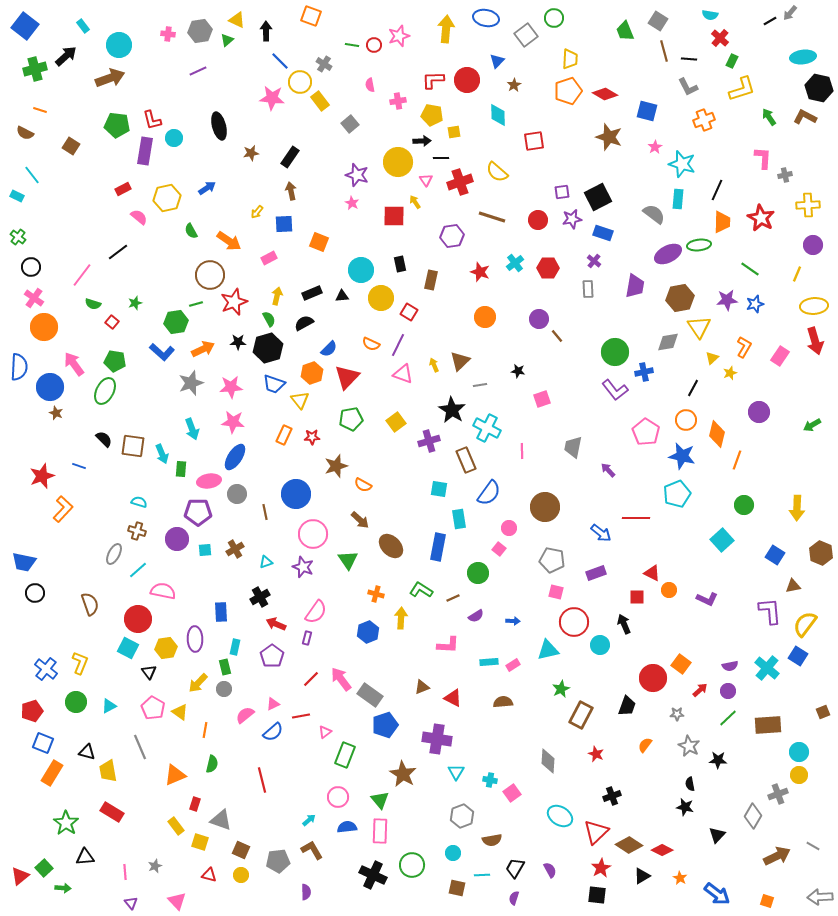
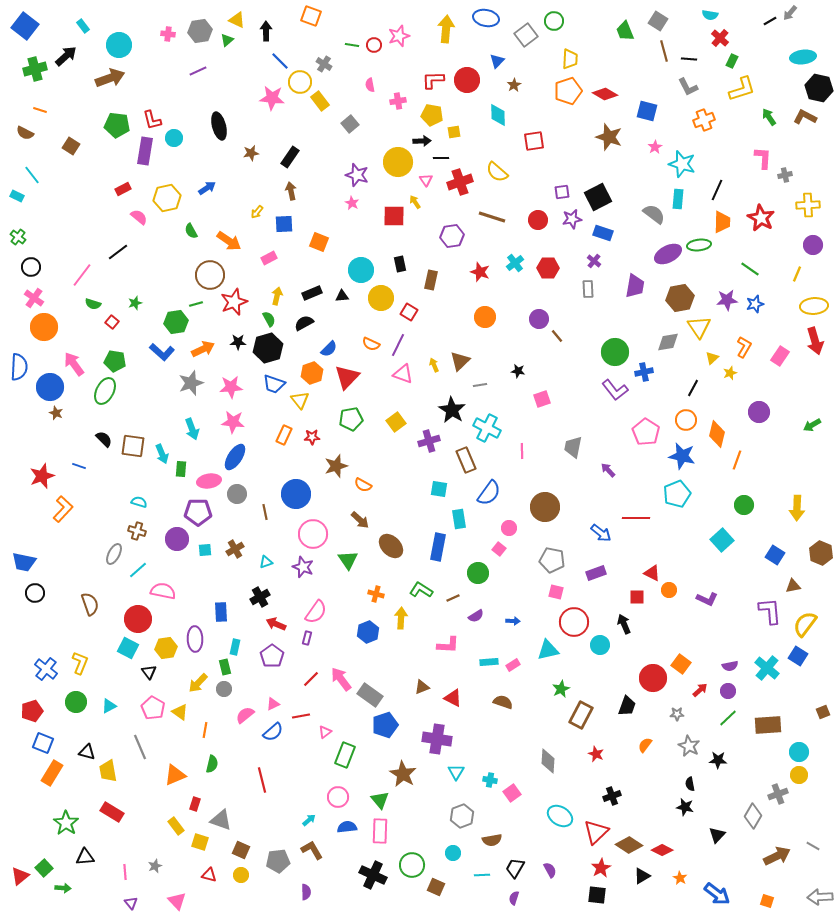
green circle at (554, 18): moved 3 px down
brown semicircle at (503, 702): rotated 24 degrees clockwise
brown square at (457, 888): moved 21 px left, 1 px up; rotated 12 degrees clockwise
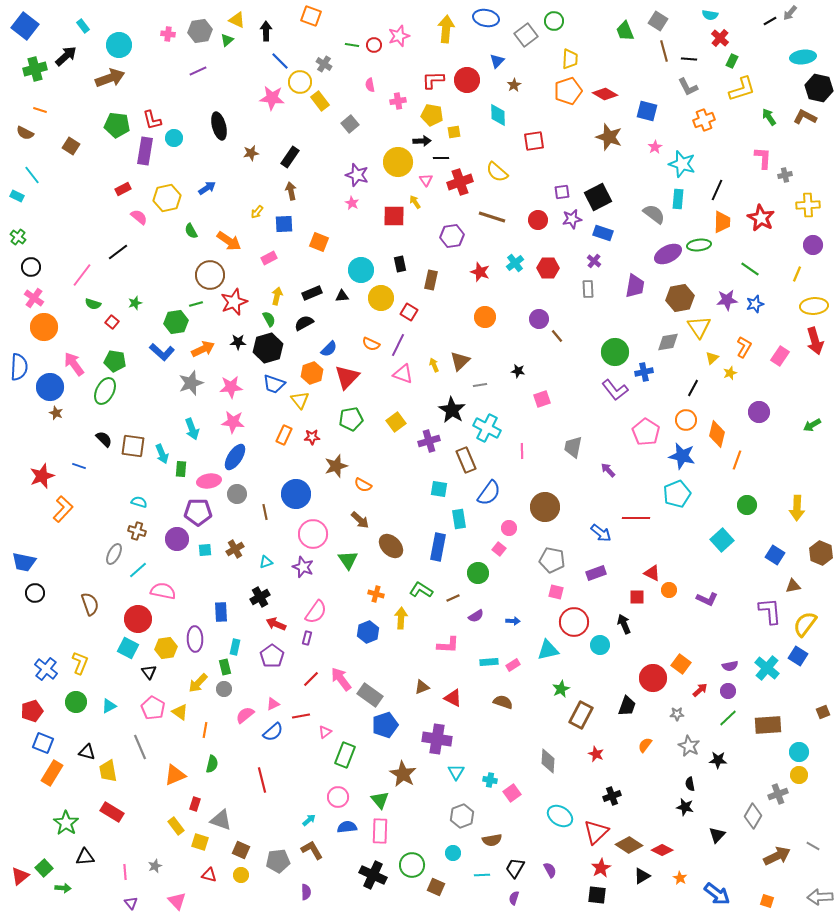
green circle at (744, 505): moved 3 px right
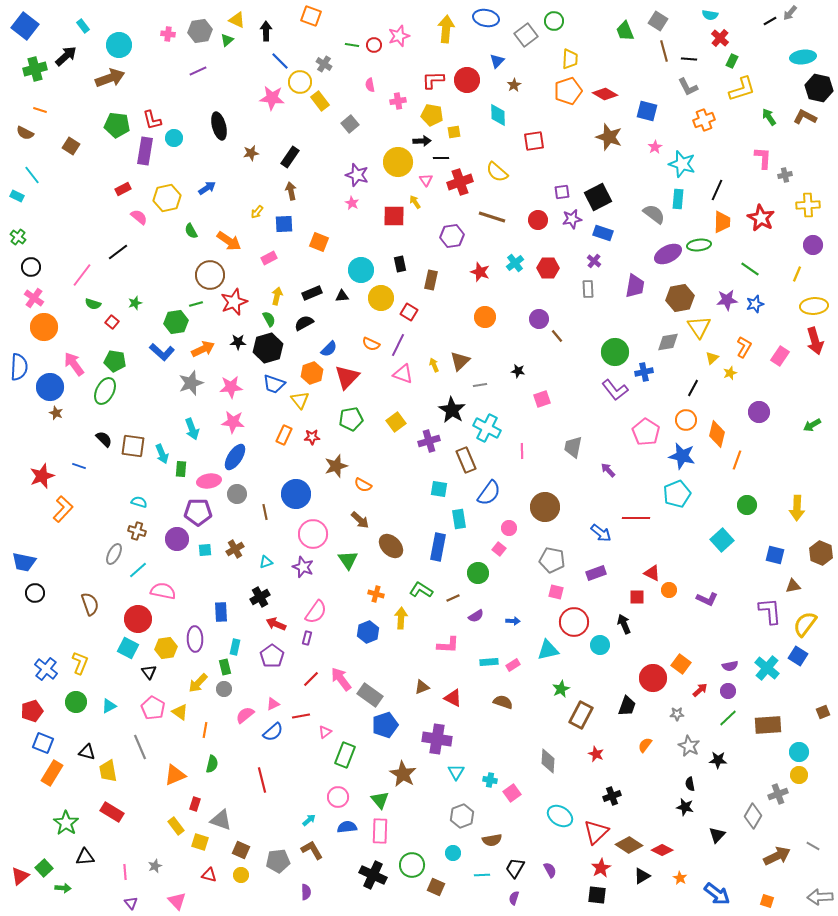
blue square at (775, 555): rotated 18 degrees counterclockwise
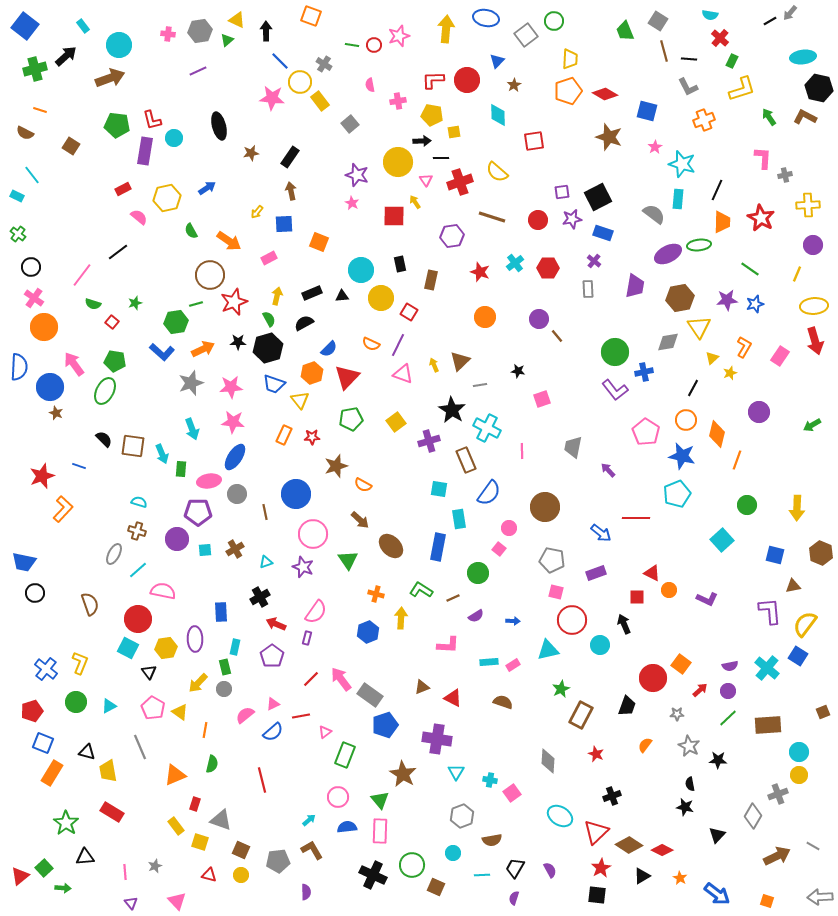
green cross at (18, 237): moved 3 px up
red circle at (574, 622): moved 2 px left, 2 px up
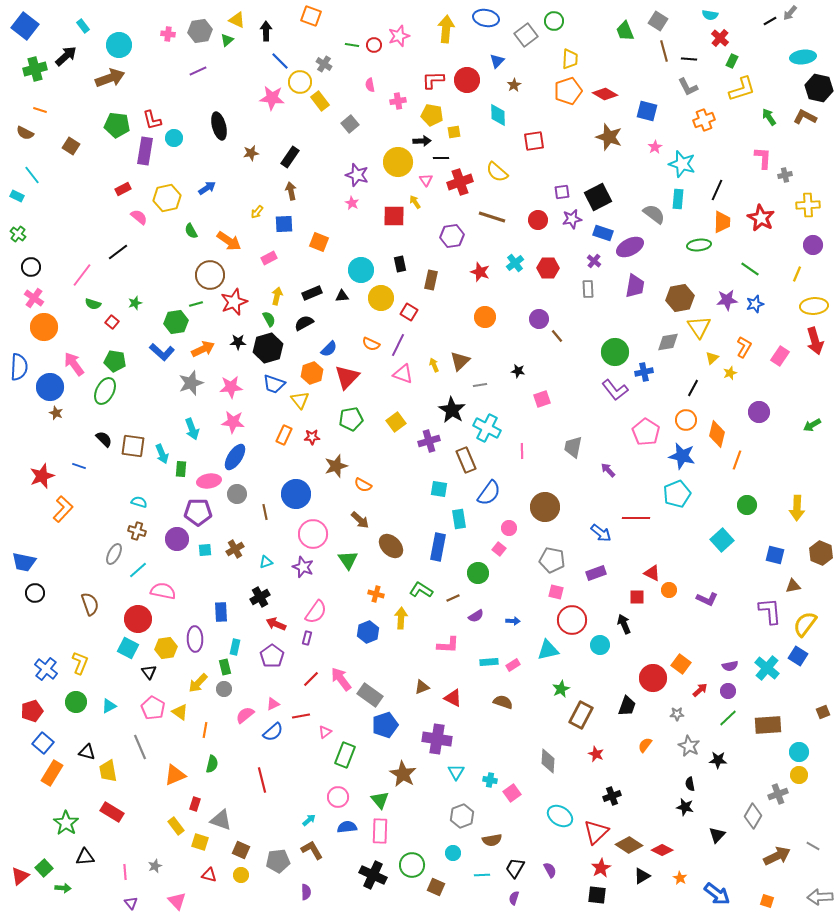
purple ellipse at (668, 254): moved 38 px left, 7 px up
blue square at (43, 743): rotated 20 degrees clockwise
